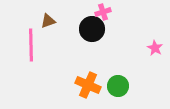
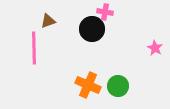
pink cross: moved 2 px right; rotated 28 degrees clockwise
pink line: moved 3 px right, 3 px down
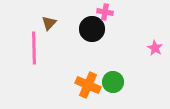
brown triangle: moved 1 px right, 2 px down; rotated 28 degrees counterclockwise
green circle: moved 5 px left, 4 px up
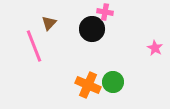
pink line: moved 2 px up; rotated 20 degrees counterclockwise
